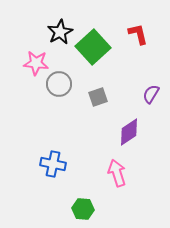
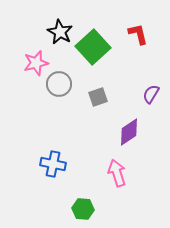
black star: rotated 15 degrees counterclockwise
pink star: rotated 20 degrees counterclockwise
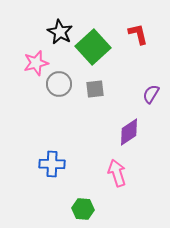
gray square: moved 3 px left, 8 px up; rotated 12 degrees clockwise
blue cross: moved 1 px left; rotated 10 degrees counterclockwise
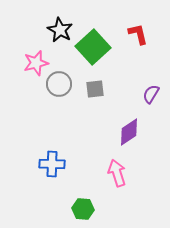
black star: moved 2 px up
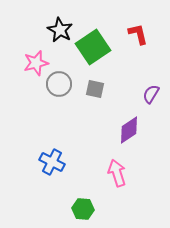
green square: rotated 8 degrees clockwise
gray square: rotated 18 degrees clockwise
purple diamond: moved 2 px up
blue cross: moved 2 px up; rotated 25 degrees clockwise
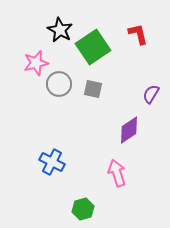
gray square: moved 2 px left
green hexagon: rotated 20 degrees counterclockwise
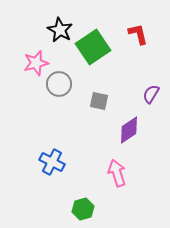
gray square: moved 6 px right, 12 px down
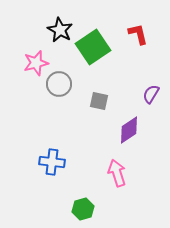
blue cross: rotated 20 degrees counterclockwise
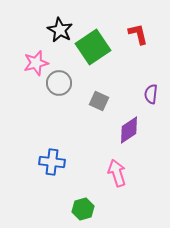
gray circle: moved 1 px up
purple semicircle: rotated 24 degrees counterclockwise
gray square: rotated 12 degrees clockwise
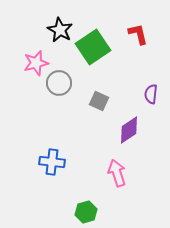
green hexagon: moved 3 px right, 3 px down
